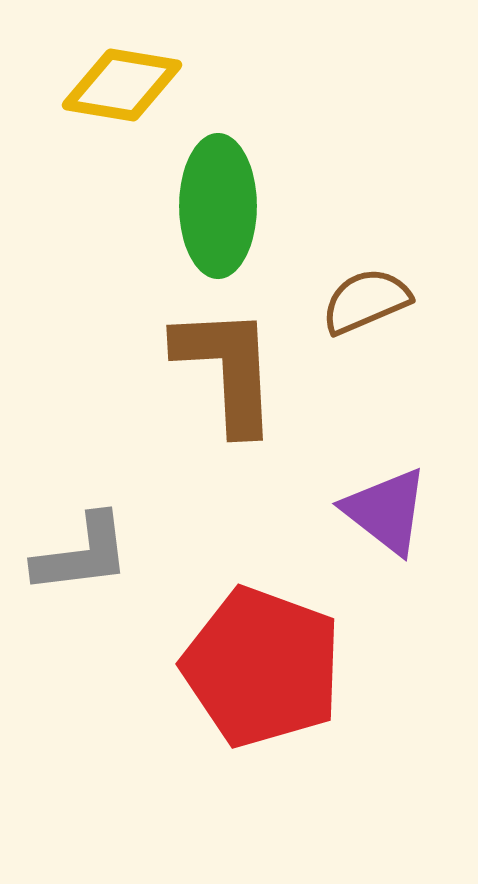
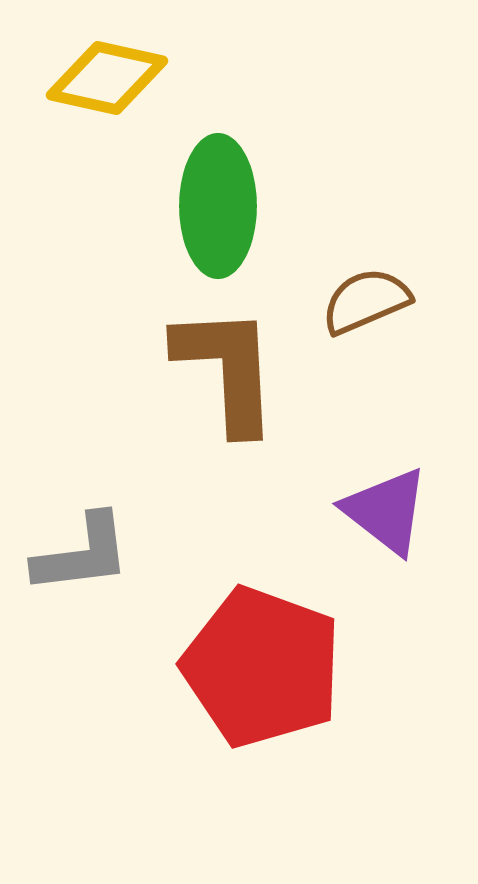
yellow diamond: moved 15 px left, 7 px up; rotated 3 degrees clockwise
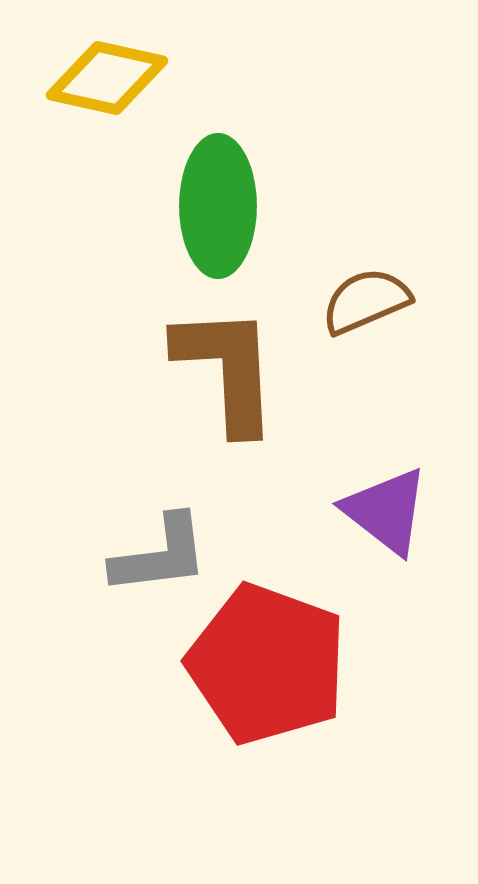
gray L-shape: moved 78 px right, 1 px down
red pentagon: moved 5 px right, 3 px up
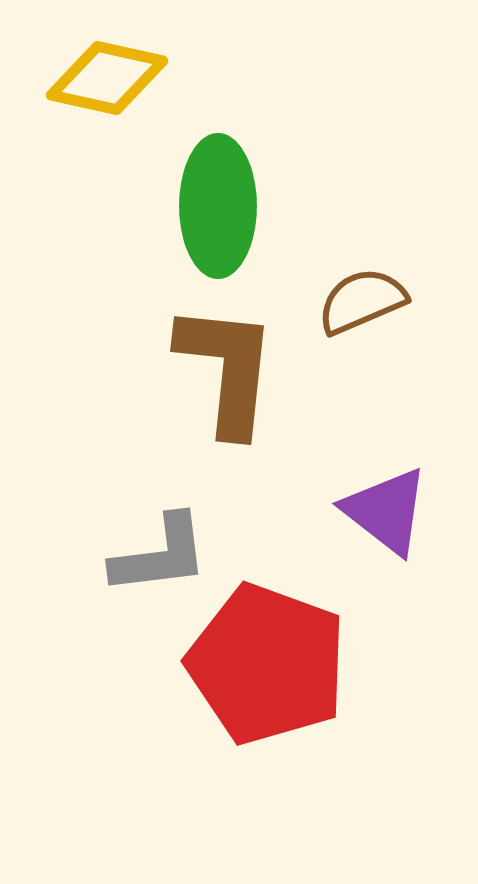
brown semicircle: moved 4 px left
brown L-shape: rotated 9 degrees clockwise
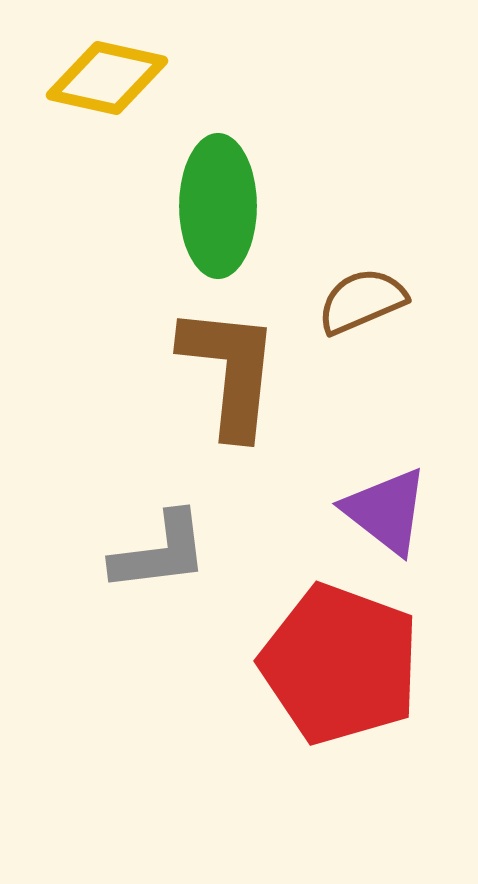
brown L-shape: moved 3 px right, 2 px down
gray L-shape: moved 3 px up
red pentagon: moved 73 px right
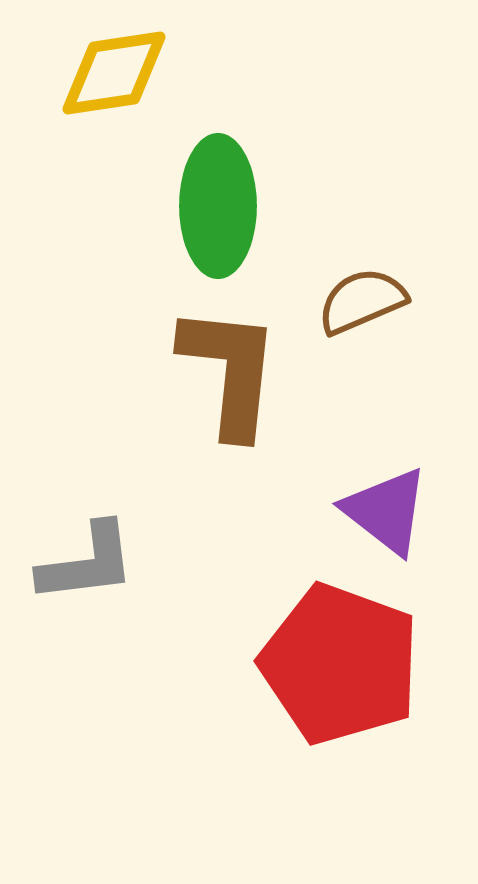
yellow diamond: moved 7 px right, 5 px up; rotated 21 degrees counterclockwise
gray L-shape: moved 73 px left, 11 px down
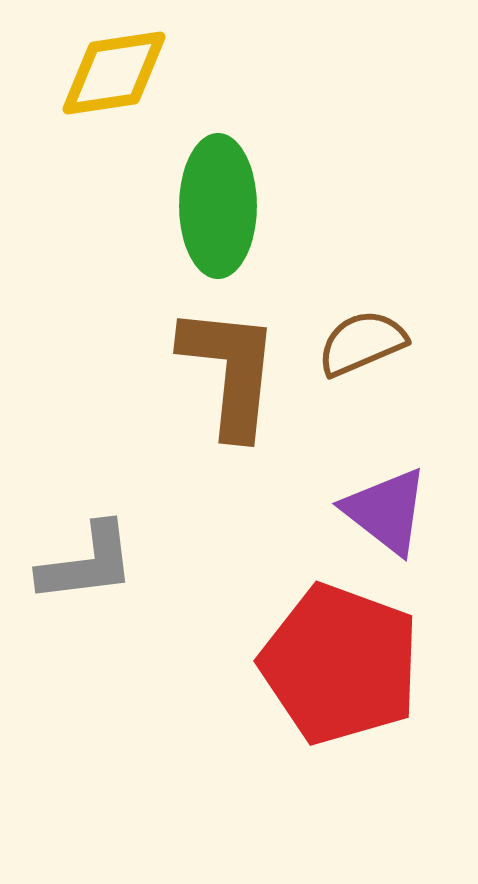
brown semicircle: moved 42 px down
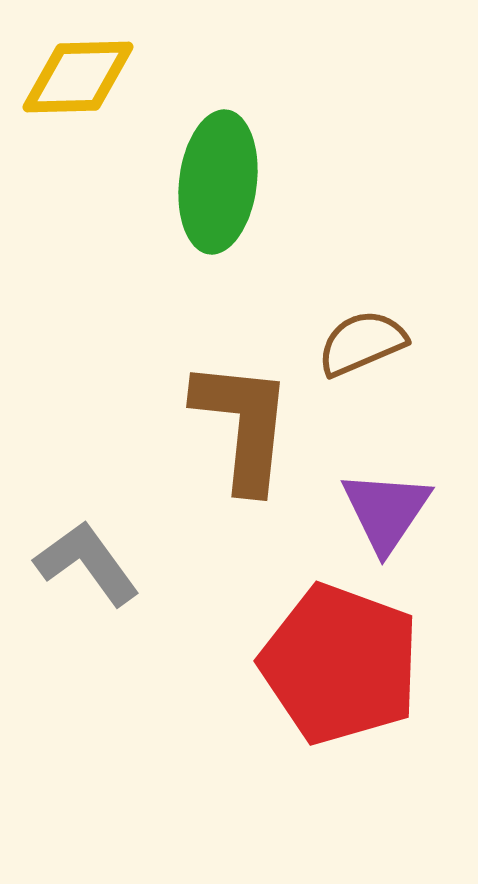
yellow diamond: moved 36 px left, 4 px down; rotated 7 degrees clockwise
green ellipse: moved 24 px up; rotated 7 degrees clockwise
brown L-shape: moved 13 px right, 54 px down
purple triangle: rotated 26 degrees clockwise
gray L-shape: rotated 119 degrees counterclockwise
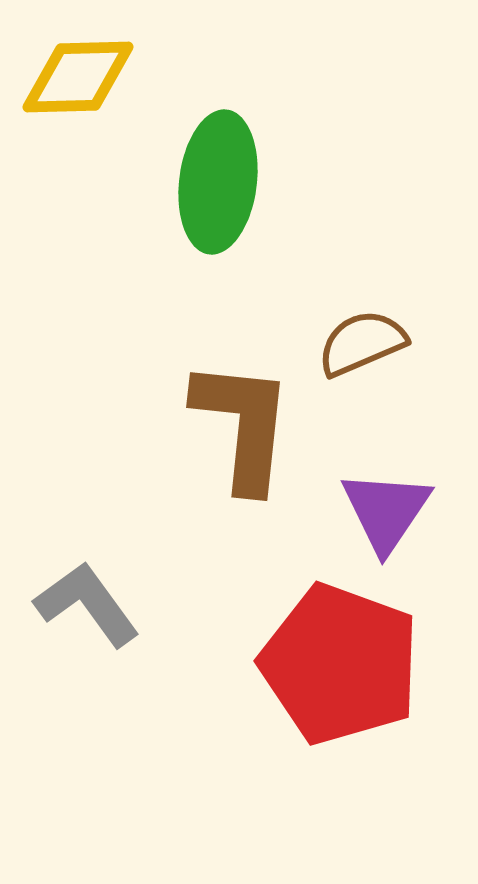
gray L-shape: moved 41 px down
